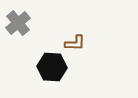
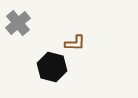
black hexagon: rotated 12 degrees clockwise
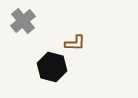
gray cross: moved 5 px right, 2 px up
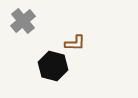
black hexagon: moved 1 px right, 1 px up
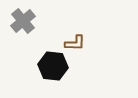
black hexagon: rotated 8 degrees counterclockwise
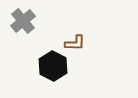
black hexagon: rotated 20 degrees clockwise
